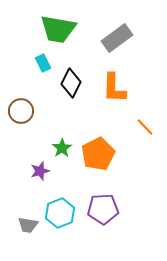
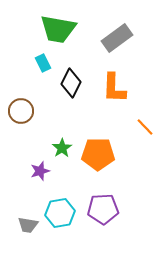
orange pentagon: rotated 28 degrees clockwise
cyan hexagon: rotated 12 degrees clockwise
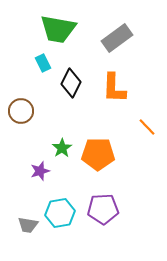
orange line: moved 2 px right
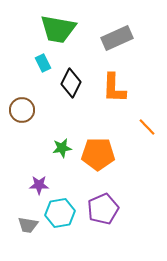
gray rectangle: rotated 12 degrees clockwise
brown circle: moved 1 px right, 1 px up
green star: rotated 24 degrees clockwise
purple star: moved 1 px left, 14 px down; rotated 18 degrees clockwise
purple pentagon: rotated 20 degrees counterclockwise
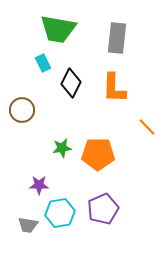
gray rectangle: rotated 60 degrees counterclockwise
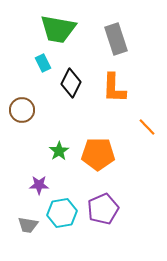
gray rectangle: moved 1 px left, 1 px down; rotated 24 degrees counterclockwise
green star: moved 3 px left, 3 px down; rotated 24 degrees counterclockwise
cyan hexagon: moved 2 px right
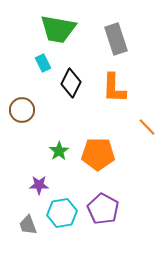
purple pentagon: rotated 20 degrees counterclockwise
gray trapezoid: rotated 60 degrees clockwise
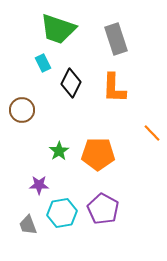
green trapezoid: rotated 9 degrees clockwise
orange line: moved 5 px right, 6 px down
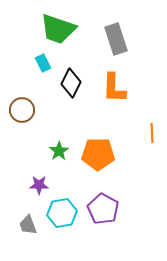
orange line: rotated 42 degrees clockwise
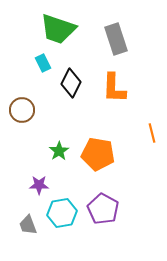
orange line: rotated 12 degrees counterclockwise
orange pentagon: rotated 8 degrees clockwise
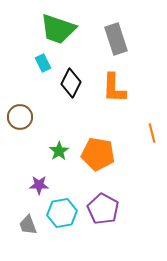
brown circle: moved 2 px left, 7 px down
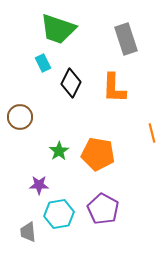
gray rectangle: moved 10 px right
cyan hexagon: moved 3 px left, 1 px down
gray trapezoid: moved 7 px down; rotated 15 degrees clockwise
